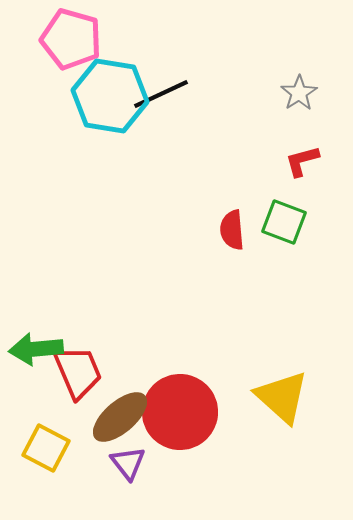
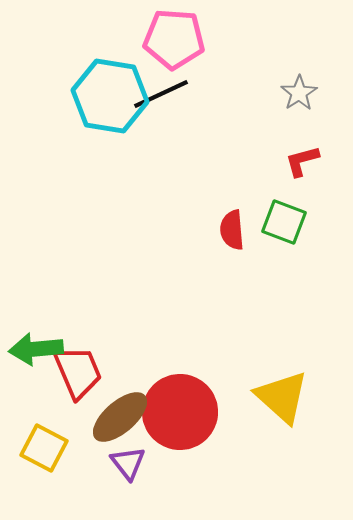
pink pentagon: moved 103 px right; rotated 12 degrees counterclockwise
yellow square: moved 2 px left
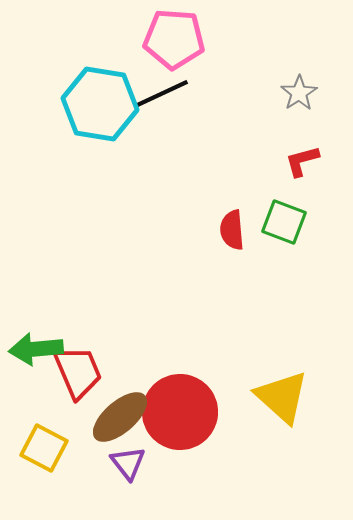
cyan hexagon: moved 10 px left, 8 px down
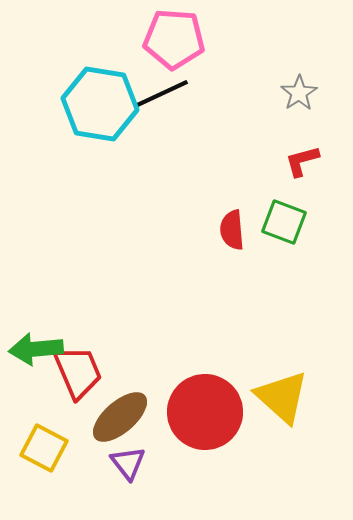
red circle: moved 25 px right
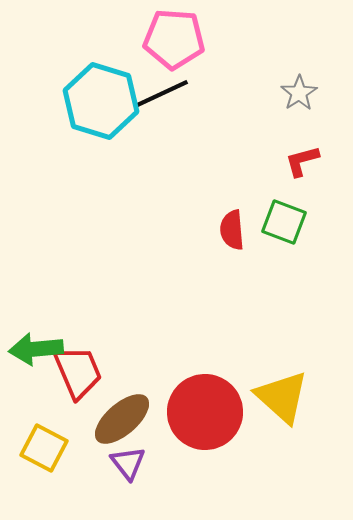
cyan hexagon: moved 1 px right, 3 px up; rotated 8 degrees clockwise
brown ellipse: moved 2 px right, 2 px down
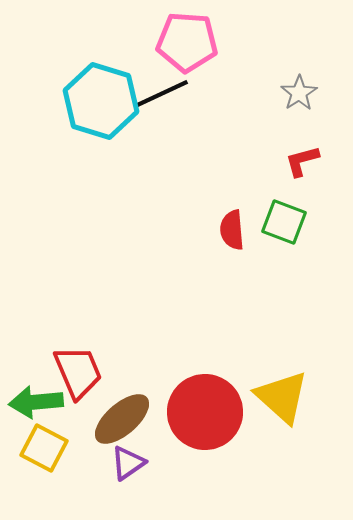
pink pentagon: moved 13 px right, 3 px down
green arrow: moved 53 px down
purple triangle: rotated 33 degrees clockwise
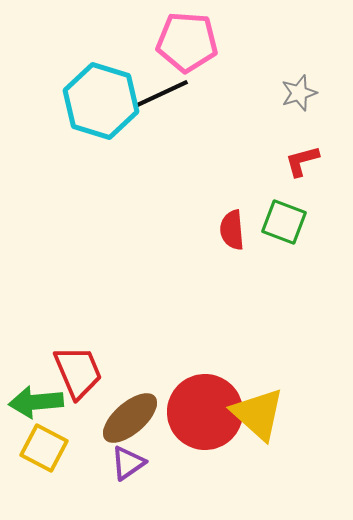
gray star: rotated 15 degrees clockwise
yellow triangle: moved 24 px left, 17 px down
brown ellipse: moved 8 px right, 1 px up
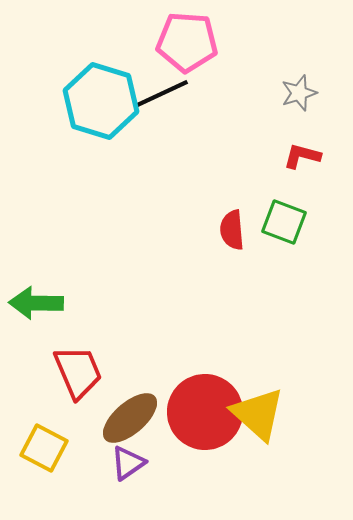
red L-shape: moved 5 px up; rotated 30 degrees clockwise
green arrow: moved 99 px up; rotated 6 degrees clockwise
